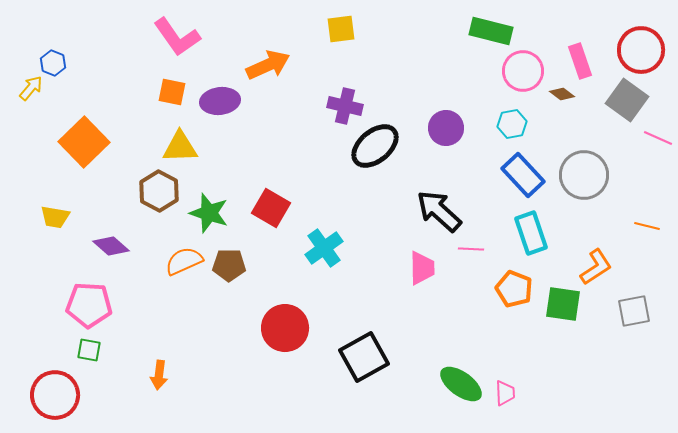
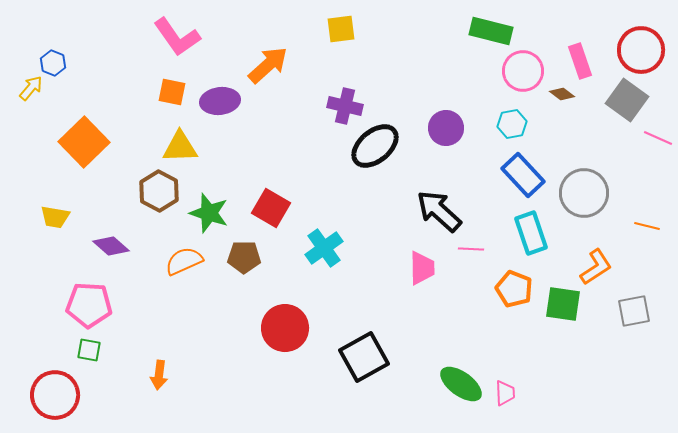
orange arrow at (268, 65): rotated 18 degrees counterclockwise
gray circle at (584, 175): moved 18 px down
brown pentagon at (229, 265): moved 15 px right, 8 px up
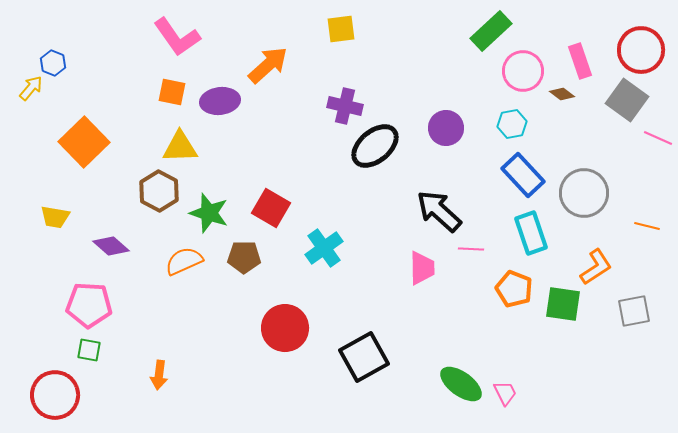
green rectangle at (491, 31): rotated 57 degrees counterclockwise
pink trapezoid at (505, 393): rotated 24 degrees counterclockwise
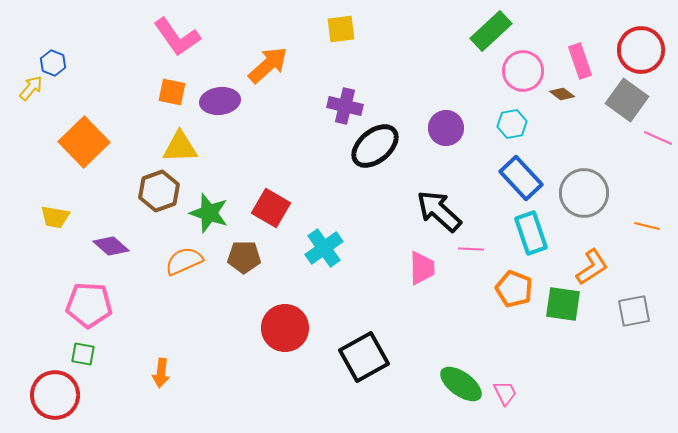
blue rectangle at (523, 175): moved 2 px left, 3 px down
brown hexagon at (159, 191): rotated 12 degrees clockwise
orange L-shape at (596, 267): moved 4 px left
green square at (89, 350): moved 6 px left, 4 px down
orange arrow at (159, 375): moved 2 px right, 2 px up
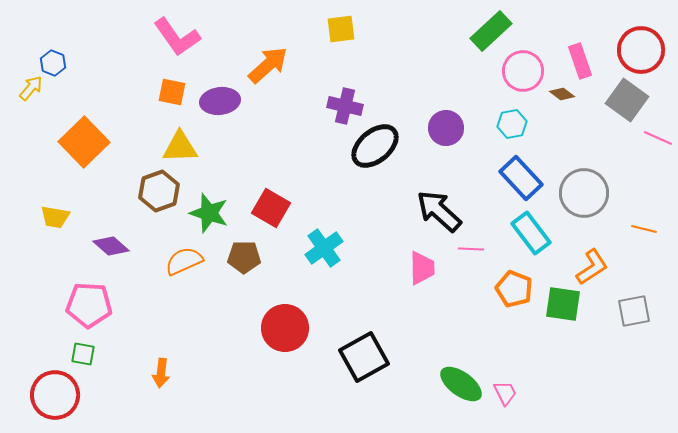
orange line at (647, 226): moved 3 px left, 3 px down
cyan rectangle at (531, 233): rotated 18 degrees counterclockwise
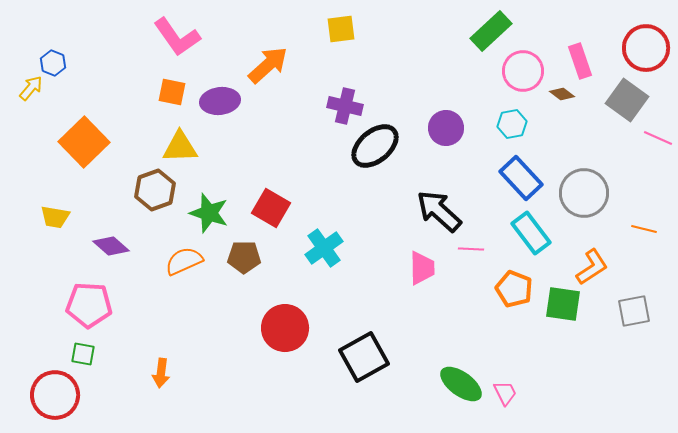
red circle at (641, 50): moved 5 px right, 2 px up
brown hexagon at (159, 191): moved 4 px left, 1 px up
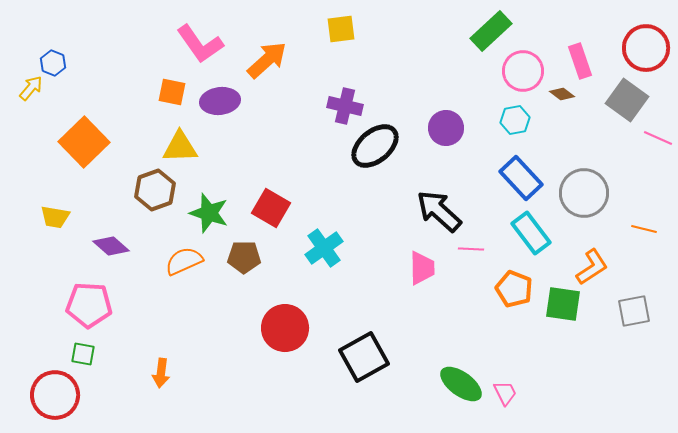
pink L-shape at (177, 37): moved 23 px right, 7 px down
orange arrow at (268, 65): moved 1 px left, 5 px up
cyan hexagon at (512, 124): moved 3 px right, 4 px up
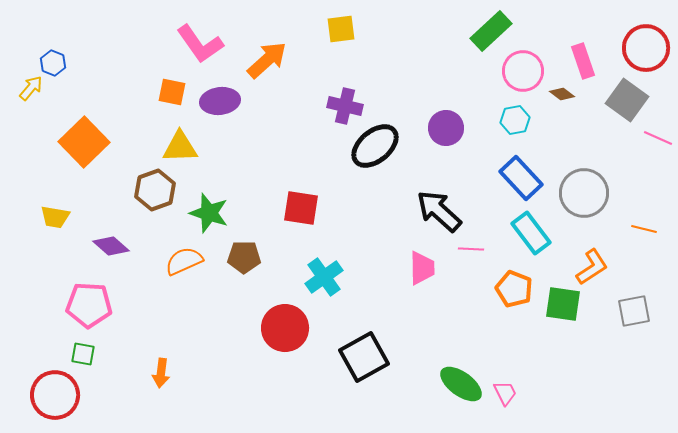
pink rectangle at (580, 61): moved 3 px right
red square at (271, 208): moved 30 px right; rotated 21 degrees counterclockwise
cyan cross at (324, 248): moved 29 px down
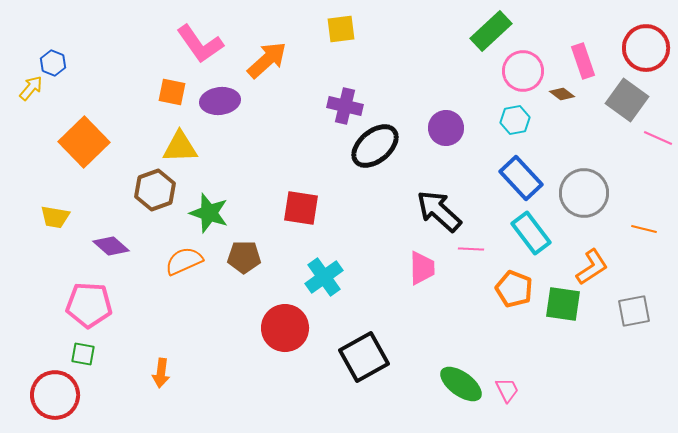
pink trapezoid at (505, 393): moved 2 px right, 3 px up
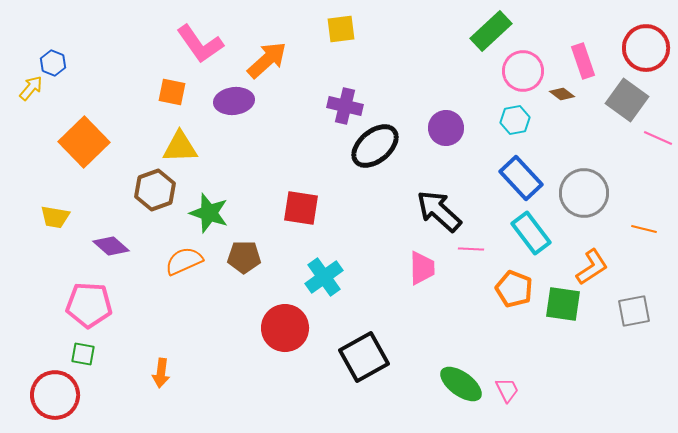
purple ellipse at (220, 101): moved 14 px right
